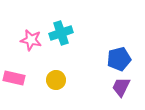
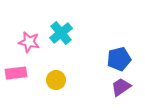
cyan cross: rotated 20 degrees counterclockwise
pink star: moved 2 px left, 2 px down
pink rectangle: moved 2 px right, 5 px up; rotated 20 degrees counterclockwise
purple trapezoid: rotated 30 degrees clockwise
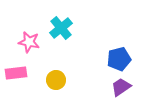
cyan cross: moved 5 px up
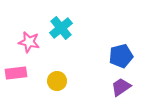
blue pentagon: moved 2 px right, 3 px up
yellow circle: moved 1 px right, 1 px down
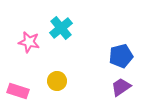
pink rectangle: moved 2 px right, 18 px down; rotated 25 degrees clockwise
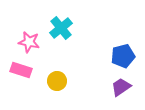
blue pentagon: moved 2 px right
pink rectangle: moved 3 px right, 21 px up
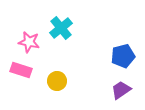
purple trapezoid: moved 3 px down
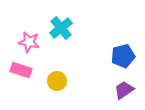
purple trapezoid: moved 3 px right
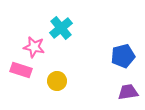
pink star: moved 5 px right, 5 px down
purple trapezoid: moved 4 px right, 2 px down; rotated 25 degrees clockwise
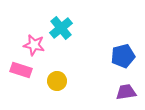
pink star: moved 2 px up
purple trapezoid: moved 2 px left
